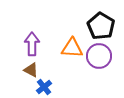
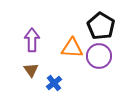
purple arrow: moved 4 px up
brown triangle: rotated 28 degrees clockwise
blue cross: moved 10 px right, 4 px up
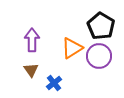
orange triangle: rotated 35 degrees counterclockwise
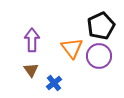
black pentagon: rotated 16 degrees clockwise
orange triangle: rotated 35 degrees counterclockwise
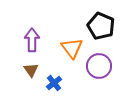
black pentagon: rotated 24 degrees counterclockwise
purple circle: moved 10 px down
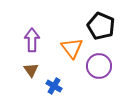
blue cross: moved 3 px down; rotated 21 degrees counterclockwise
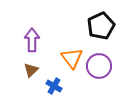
black pentagon: rotated 24 degrees clockwise
orange triangle: moved 10 px down
brown triangle: rotated 21 degrees clockwise
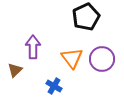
black pentagon: moved 15 px left, 9 px up
purple arrow: moved 1 px right, 7 px down
purple circle: moved 3 px right, 7 px up
brown triangle: moved 16 px left
